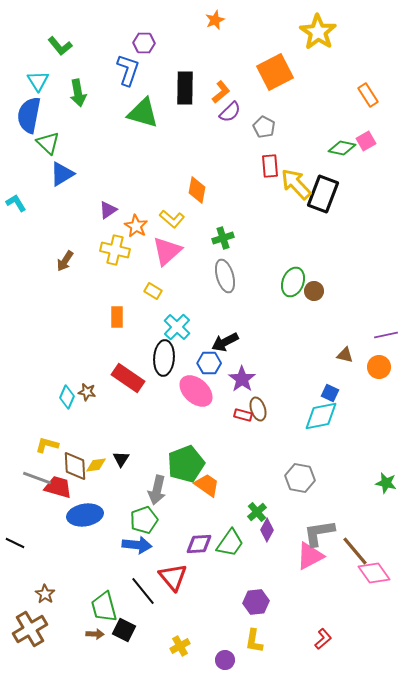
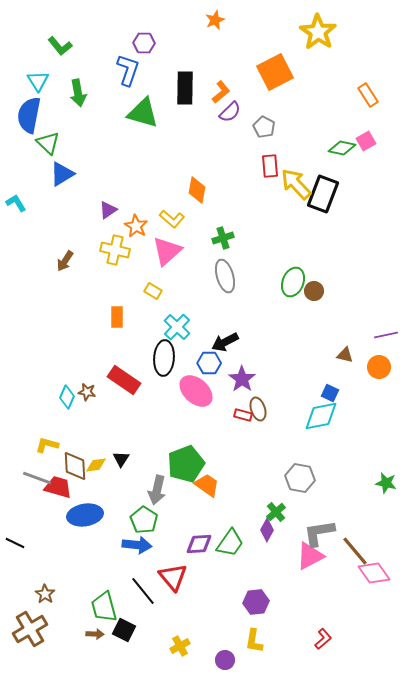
red rectangle at (128, 378): moved 4 px left, 2 px down
green cross at (257, 512): moved 19 px right
green pentagon at (144, 520): rotated 20 degrees counterclockwise
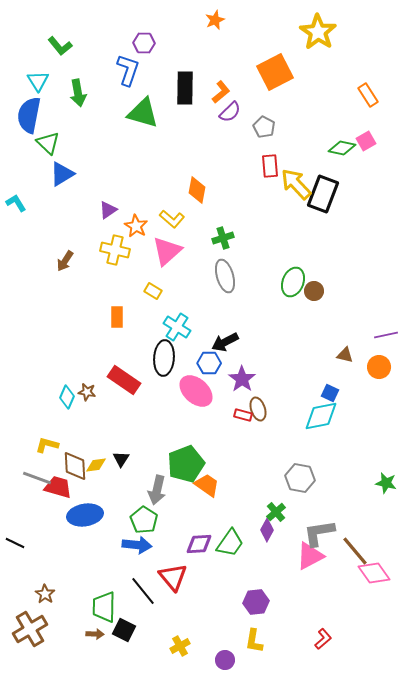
cyan cross at (177, 327): rotated 12 degrees counterclockwise
green trapezoid at (104, 607): rotated 16 degrees clockwise
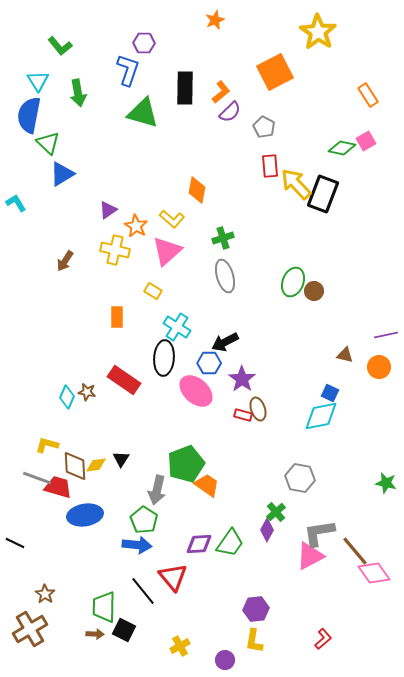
purple hexagon at (256, 602): moved 7 px down
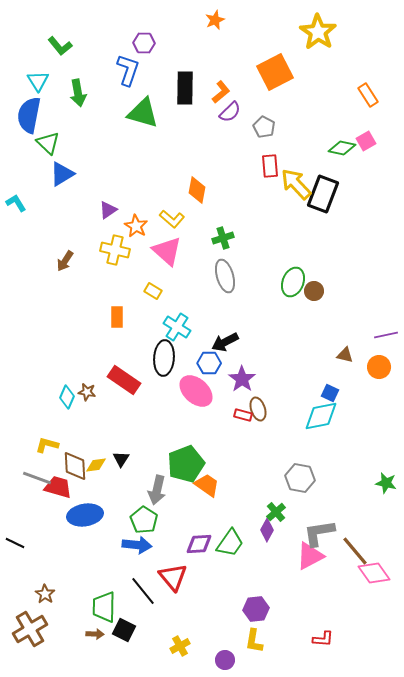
pink triangle at (167, 251): rotated 36 degrees counterclockwise
red L-shape at (323, 639): rotated 45 degrees clockwise
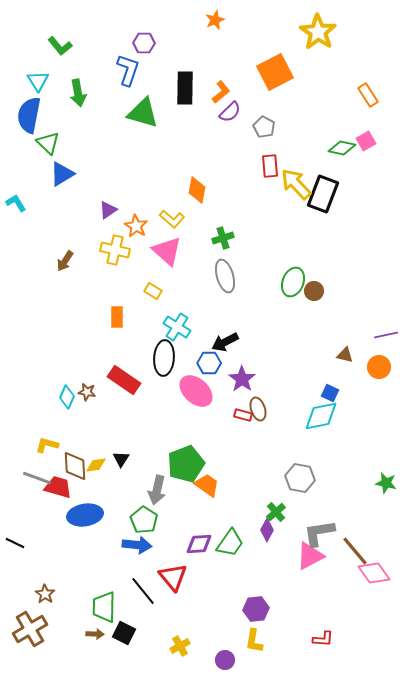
black square at (124, 630): moved 3 px down
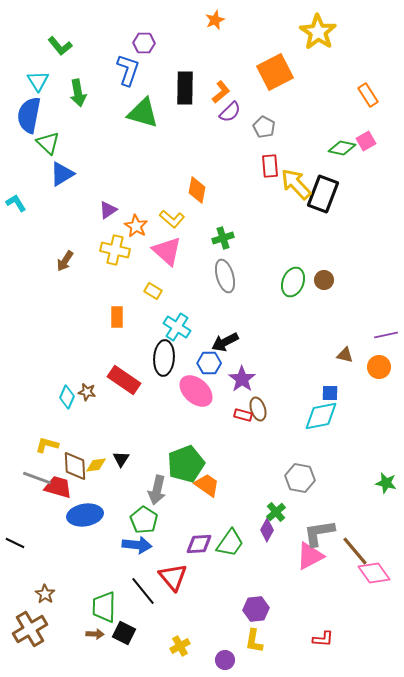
brown circle at (314, 291): moved 10 px right, 11 px up
blue square at (330, 393): rotated 24 degrees counterclockwise
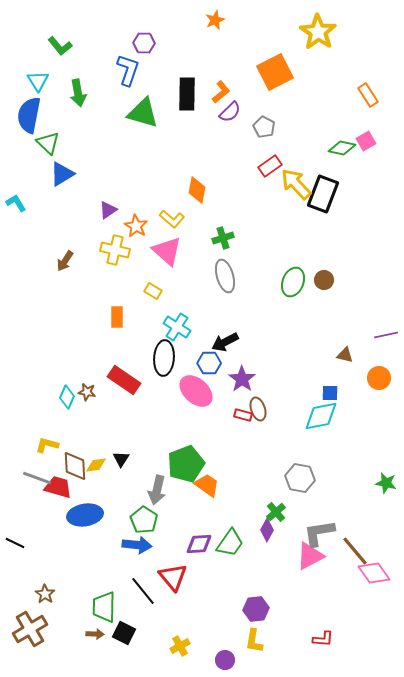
black rectangle at (185, 88): moved 2 px right, 6 px down
red rectangle at (270, 166): rotated 60 degrees clockwise
orange circle at (379, 367): moved 11 px down
